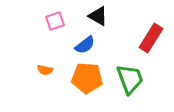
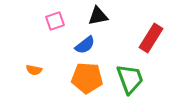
black triangle: rotated 40 degrees counterclockwise
orange semicircle: moved 11 px left
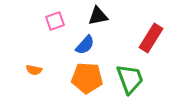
blue semicircle: rotated 10 degrees counterclockwise
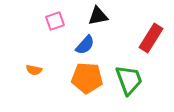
green trapezoid: moved 1 px left, 1 px down
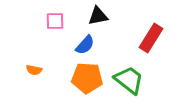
pink square: rotated 18 degrees clockwise
green trapezoid: rotated 32 degrees counterclockwise
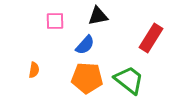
orange semicircle: rotated 91 degrees counterclockwise
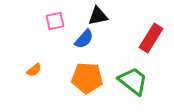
pink square: rotated 12 degrees counterclockwise
blue semicircle: moved 1 px left, 6 px up
orange semicircle: rotated 42 degrees clockwise
green trapezoid: moved 4 px right, 1 px down
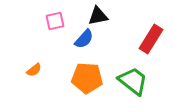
red rectangle: moved 1 px down
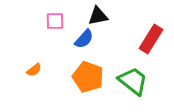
pink square: rotated 12 degrees clockwise
orange pentagon: moved 1 px right, 1 px up; rotated 16 degrees clockwise
